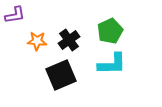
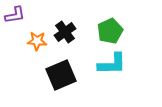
black cross: moved 4 px left, 8 px up
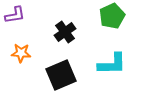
green pentagon: moved 2 px right, 15 px up
orange star: moved 16 px left, 12 px down
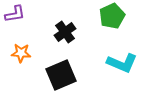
purple L-shape: moved 1 px up
cyan L-shape: moved 10 px right, 1 px up; rotated 24 degrees clockwise
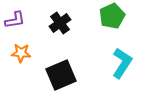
purple L-shape: moved 6 px down
black cross: moved 5 px left, 9 px up
cyan L-shape: rotated 80 degrees counterclockwise
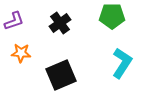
green pentagon: rotated 25 degrees clockwise
purple L-shape: moved 1 px left, 1 px down; rotated 10 degrees counterclockwise
